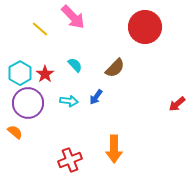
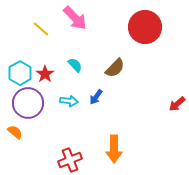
pink arrow: moved 2 px right, 1 px down
yellow line: moved 1 px right
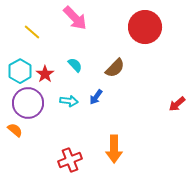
yellow line: moved 9 px left, 3 px down
cyan hexagon: moved 2 px up
orange semicircle: moved 2 px up
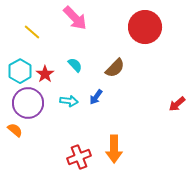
red cross: moved 9 px right, 3 px up
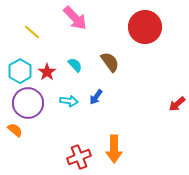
brown semicircle: moved 5 px left, 6 px up; rotated 80 degrees counterclockwise
red star: moved 2 px right, 2 px up
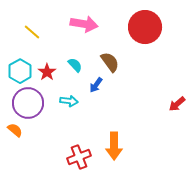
pink arrow: moved 9 px right, 6 px down; rotated 36 degrees counterclockwise
blue arrow: moved 12 px up
orange arrow: moved 3 px up
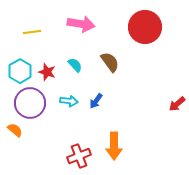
pink arrow: moved 3 px left
yellow line: rotated 48 degrees counterclockwise
red star: rotated 18 degrees counterclockwise
blue arrow: moved 16 px down
purple circle: moved 2 px right
red cross: moved 1 px up
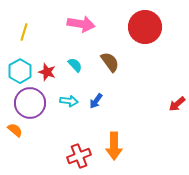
yellow line: moved 8 px left; rotated 66 degrees counterclockwise
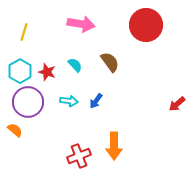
red circle: moved 1 px right, 2 px up
purple circle: moved 2 px left, 1 px up
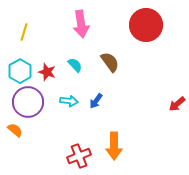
pink arrow: rotated 72 degrees clockwise
